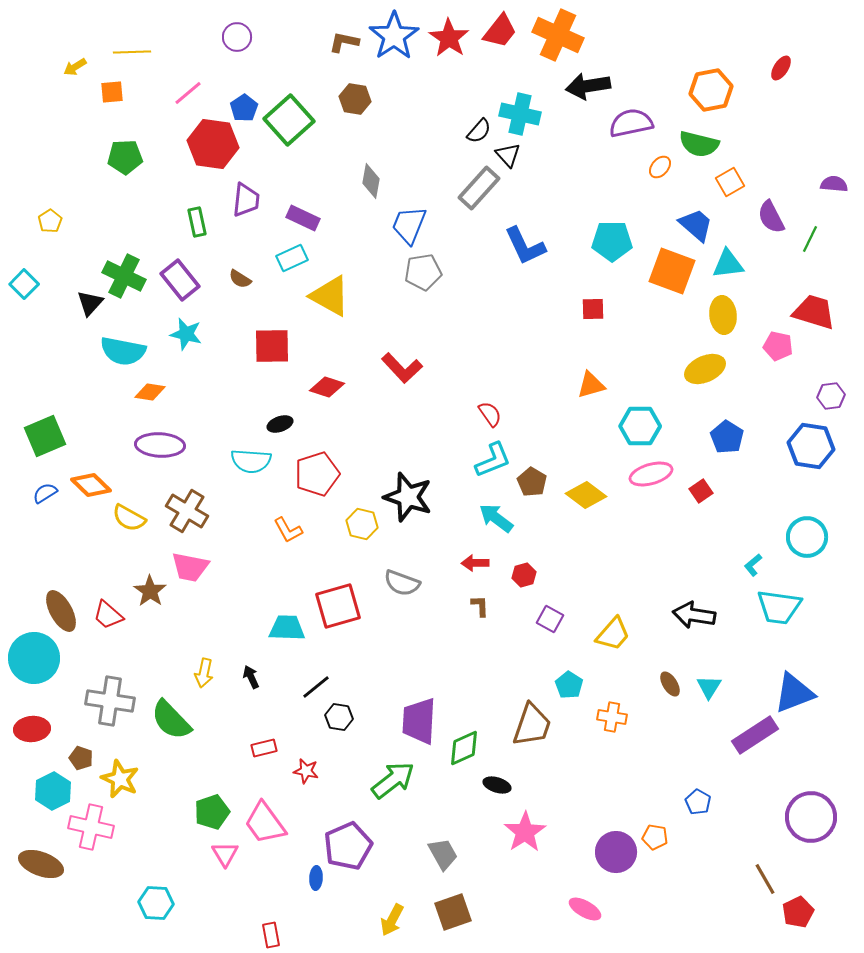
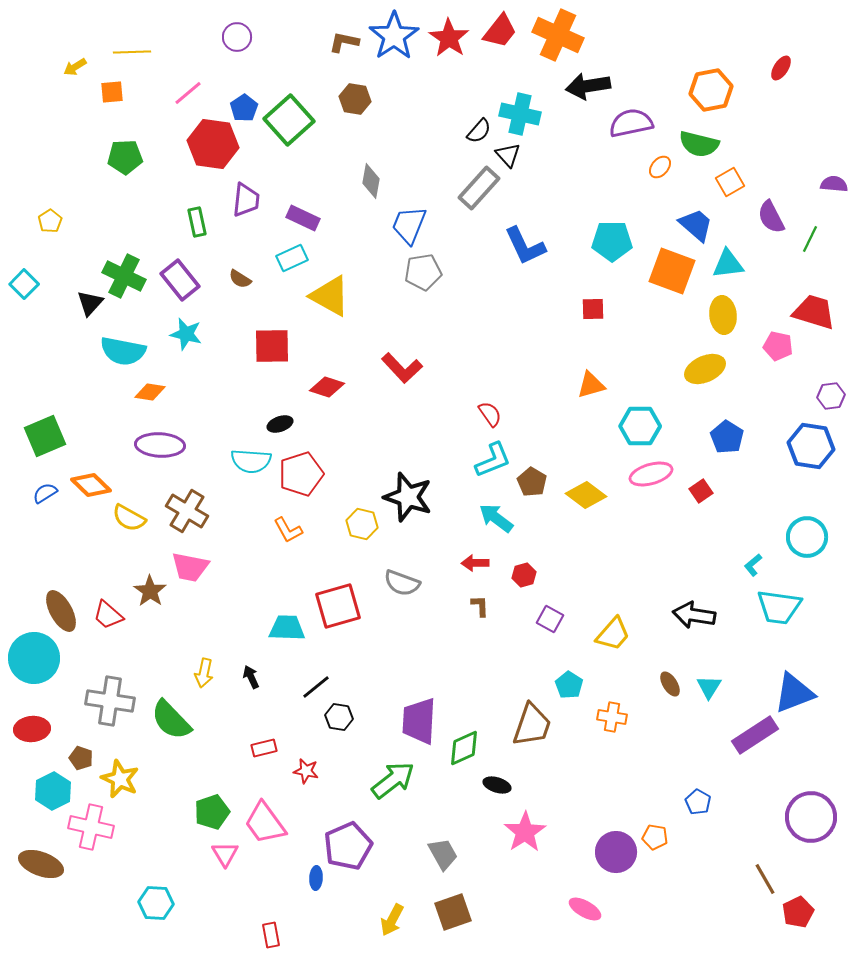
red pentagon at (317, 474): moved 16 px left
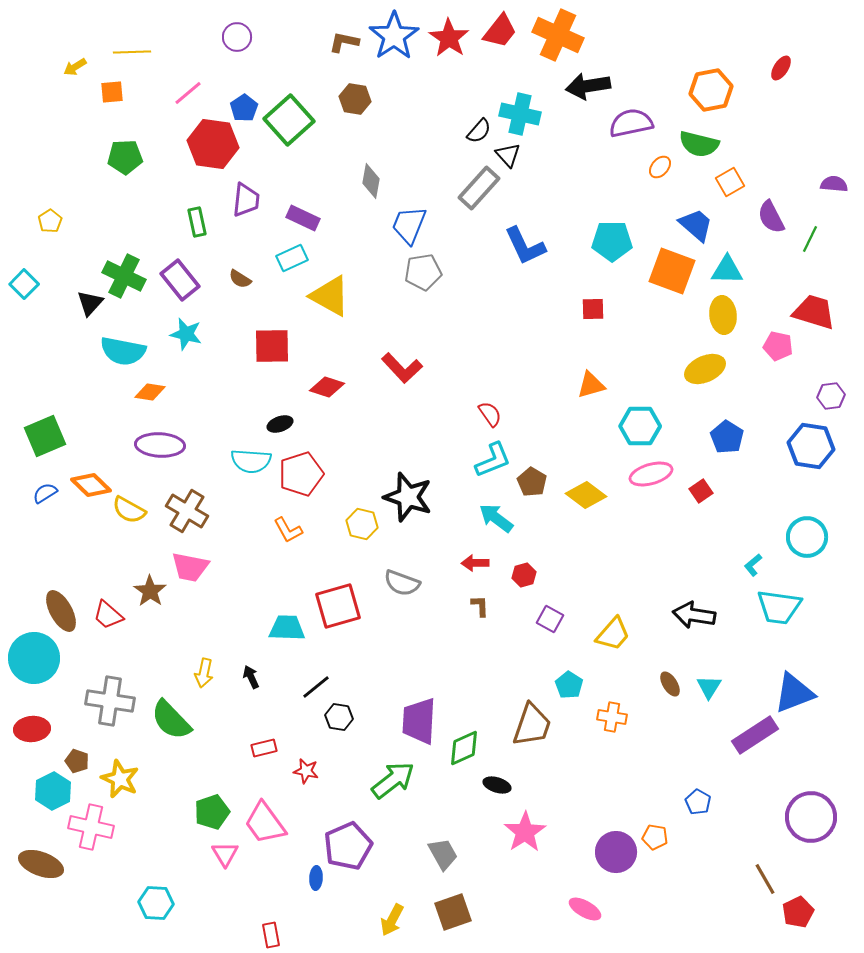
cyan triangle at (728, 264): moved 1 px left, 6 px down; rotated 8 degrees clockwise
yellow semicircle at (129, 518): moved 8 px up
brown pentagon at (81, 758): moved 4 px left, 3 px down
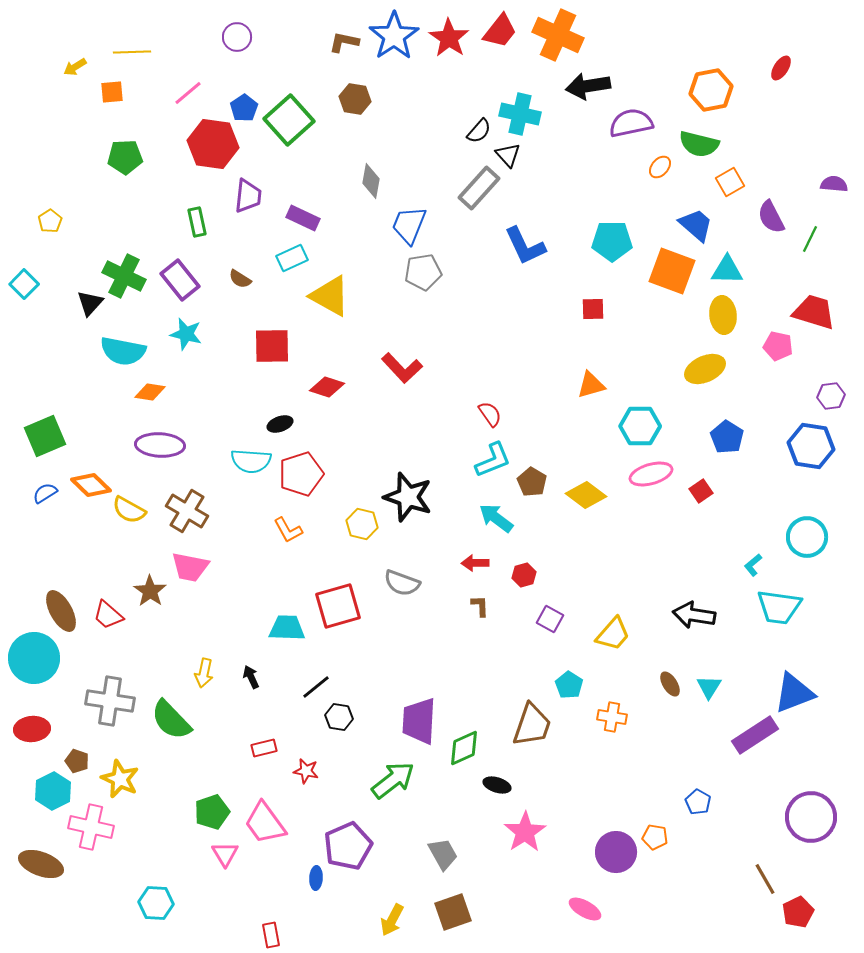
purple trapezoid at (246, 200): moved 2 px right, 4 px up
